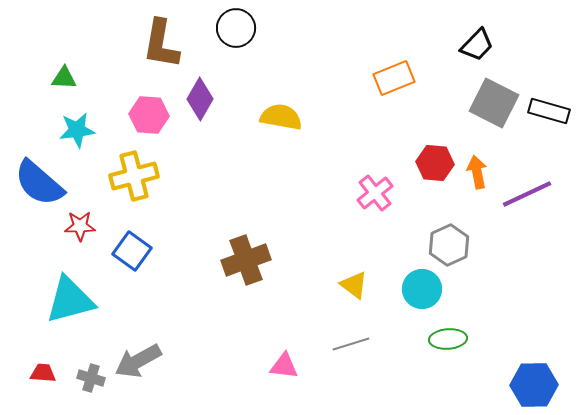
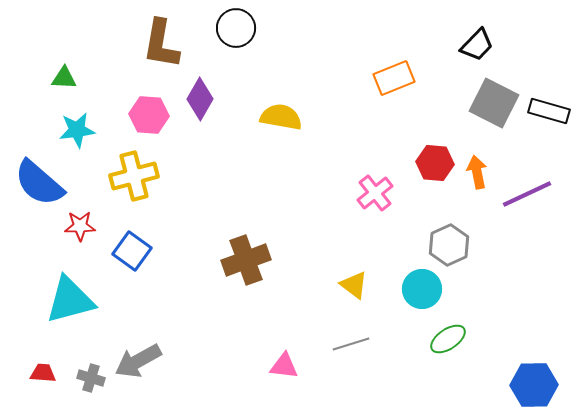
green ellipse: rotated 30 degrees counterclockwise
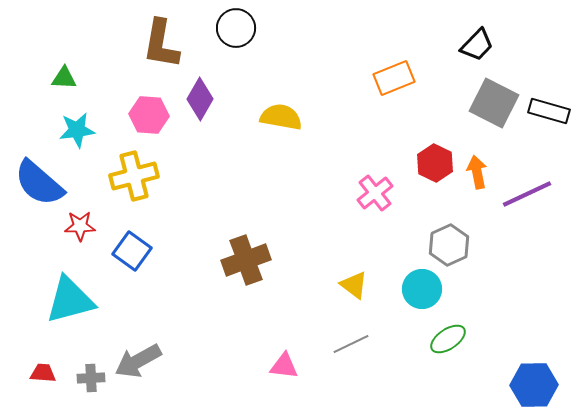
red hexagon: rotated 21 degrees clockwise
gray line: rotated 9 degrees counterclockwise
gray cross: rotated 20 degrees counterclockwise
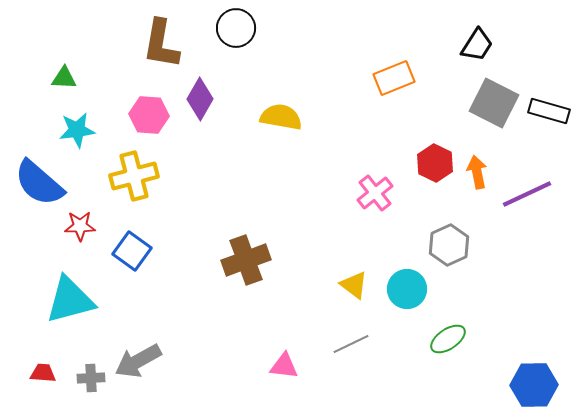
black trapezoid: rotated 12 degrees counterclockwise
cyan circle: moved 15 px left
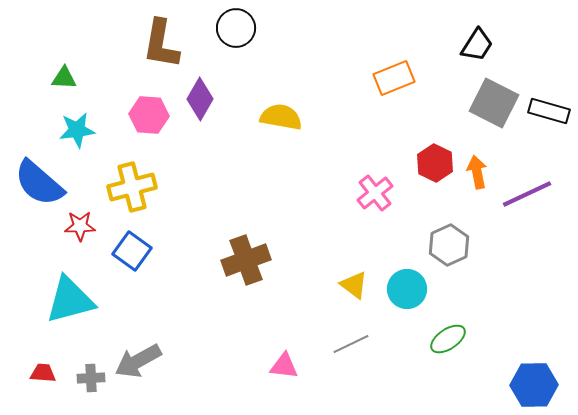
yellow cross: moved 2 px left, 11 px down
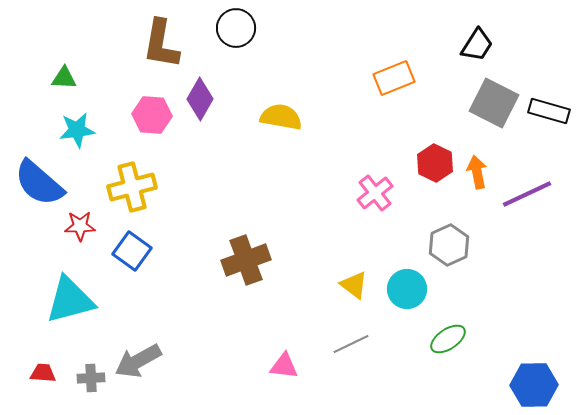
pink hexagon: moved 3 px right
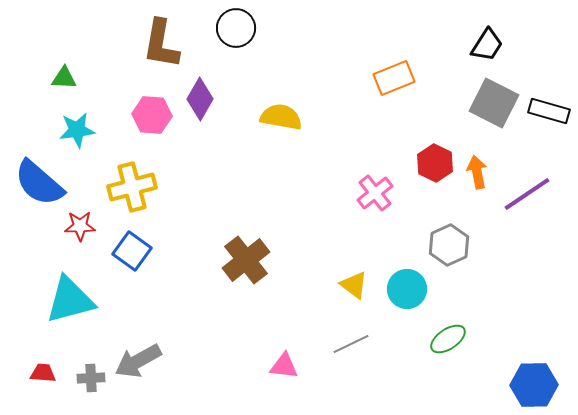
black trapezoid: moved 10 px right
purple line: rotated 9 degrees counterclockwise
brown cross: rotated 18 degrees counterclockwise
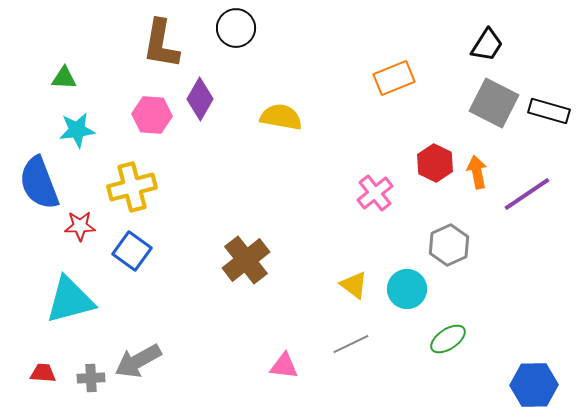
blue semicircle: rotated 28 degrees clockwise
